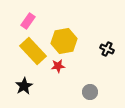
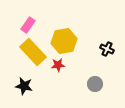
pink rectangle: moved 4 px down
yellow rectangle: moved 1 px down
red star: moved 1 px up
black star: rotated 30 degrees counterclockwise
gray circle: moved 5 px right, 8 px up
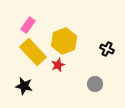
yellow hexagon: rotated 10 degrees counterclockwise
red star: rotated 16 degrees counterclockwise
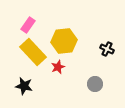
yellow hexagon: rotated 15 degrees clockwise
red star: moved 2 px down
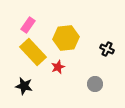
yellow hexagon: moved 2 px right, 3 px up
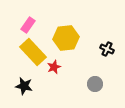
red star: moved 4 px left
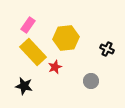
red star: moved 1 px right
gray circle: moved 4 px left, 3 px up
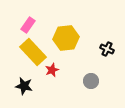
red star: moved 3 px left, 3 px down
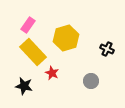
yellow hexagon: rotated 10 degrees counterclockwise
red star: moved 3 px down; rotated 24 degrees counterclockwise
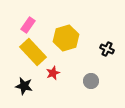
red star: moved 1 px right; rotated 24 degrees clockwise
